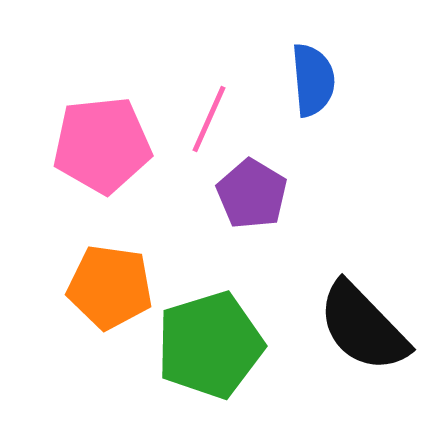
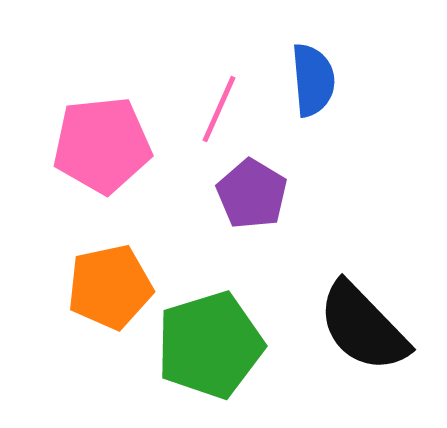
pink line: moved 10 px right, 10 px up
orange pentagon: rotated 20 degrees counterclockwise
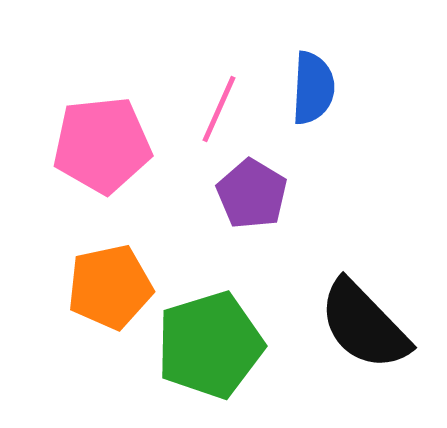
blue semicircle: moved 8 px down; rotated 8 degrees clockwise
black semicircle: moved 1 px right, 2 px up
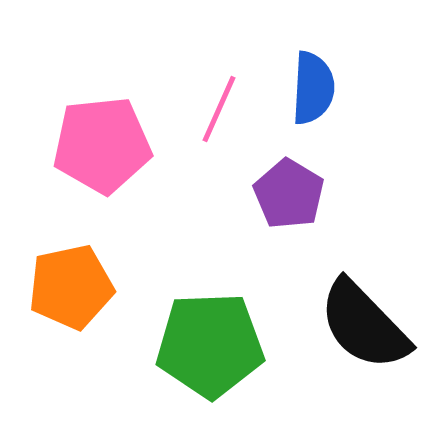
purple pentagon: moved 37 px right
orange pentagon: moved 39 px left
green pentagon: rotated 15 degrees clockwise
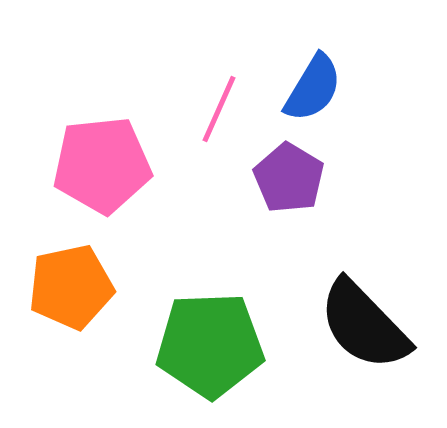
blue semicircle: rotated 28 degrees clockwise
pink pentagon: moved 20 px down
purple pentagon: moved 16 px up
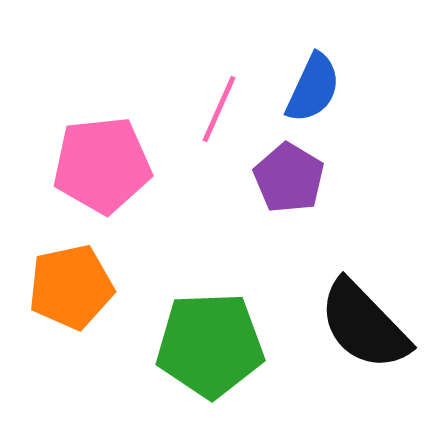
blue semicircle: rotated 6 degrees counterclockwise
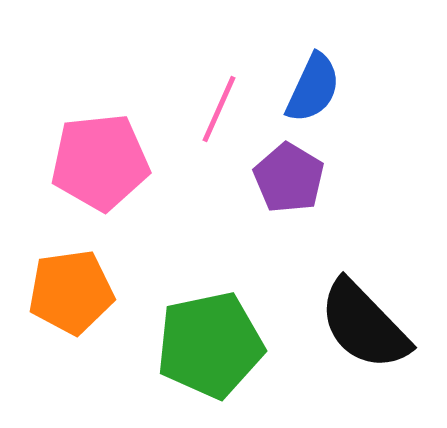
pink pentagon: moved 2 px left, 3 px up
orange pentagon: moved 5 px down; rotated 4 degrees clockwise
green pentagon: rotated 10 degrees counterclockwise
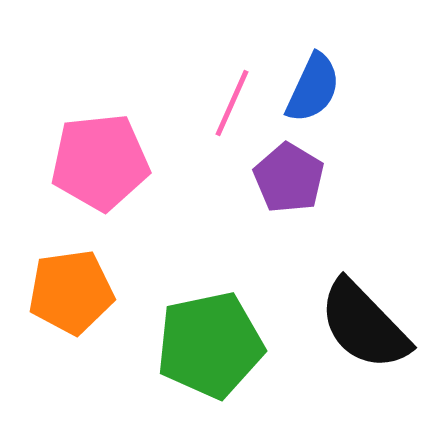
pink line: moved 13 px right, 6 px up
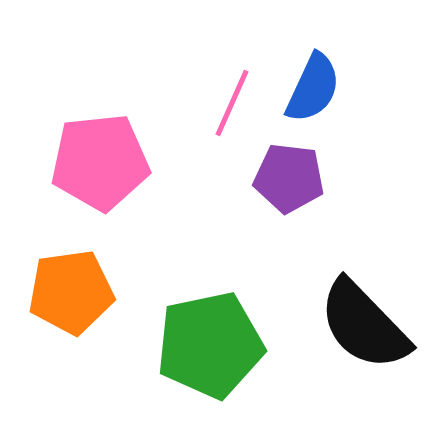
purple pentagon: rotated 24 degrees counterclockwise
